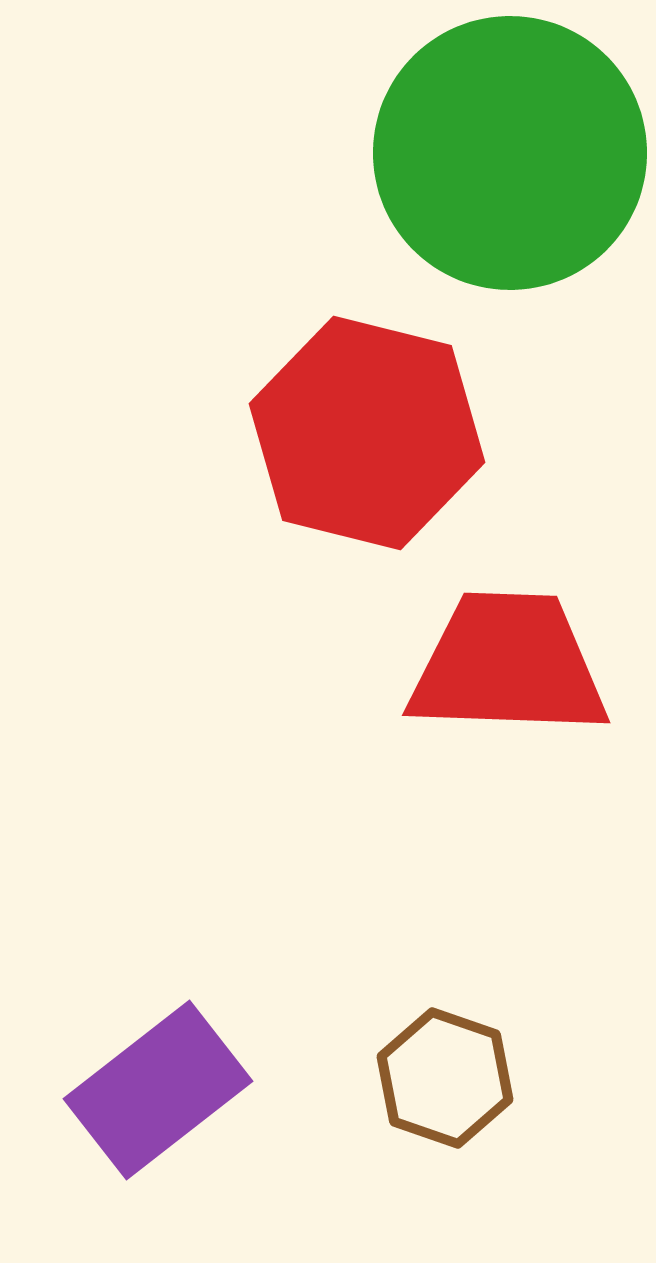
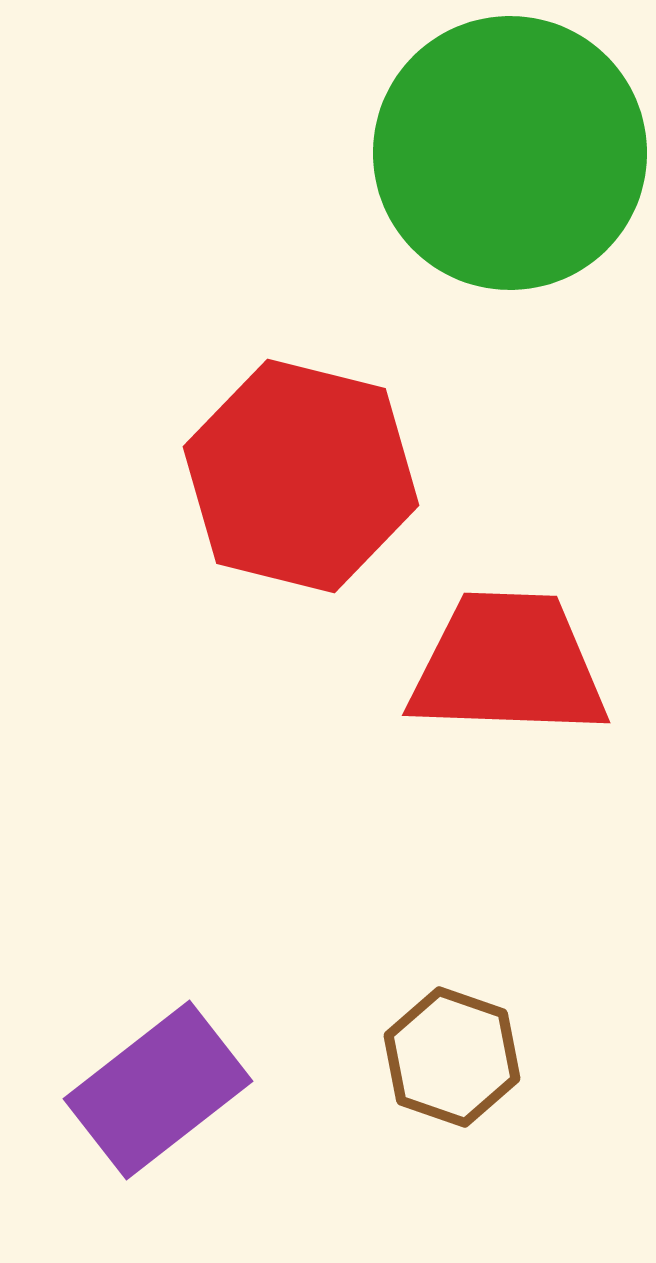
red hexagon: moved 66 px left, 43 px down
brown hexagon: moved 7 px right, 21 px up
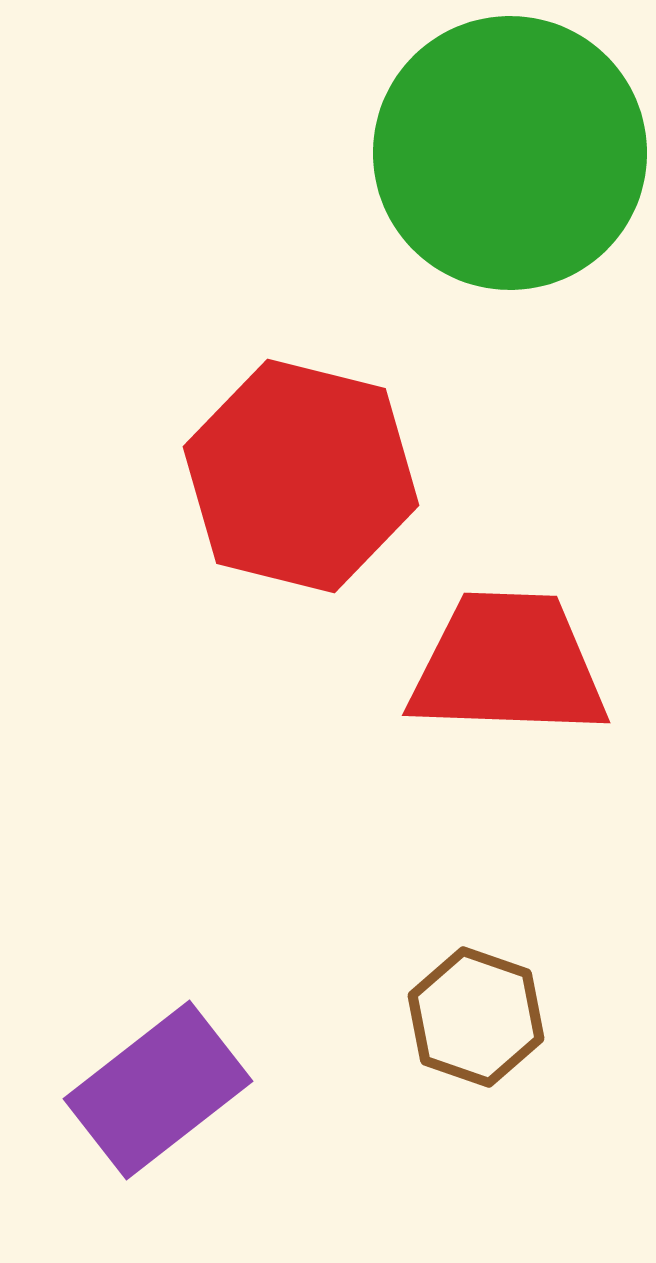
brown hexagon: moved 24 px right, 40 px up
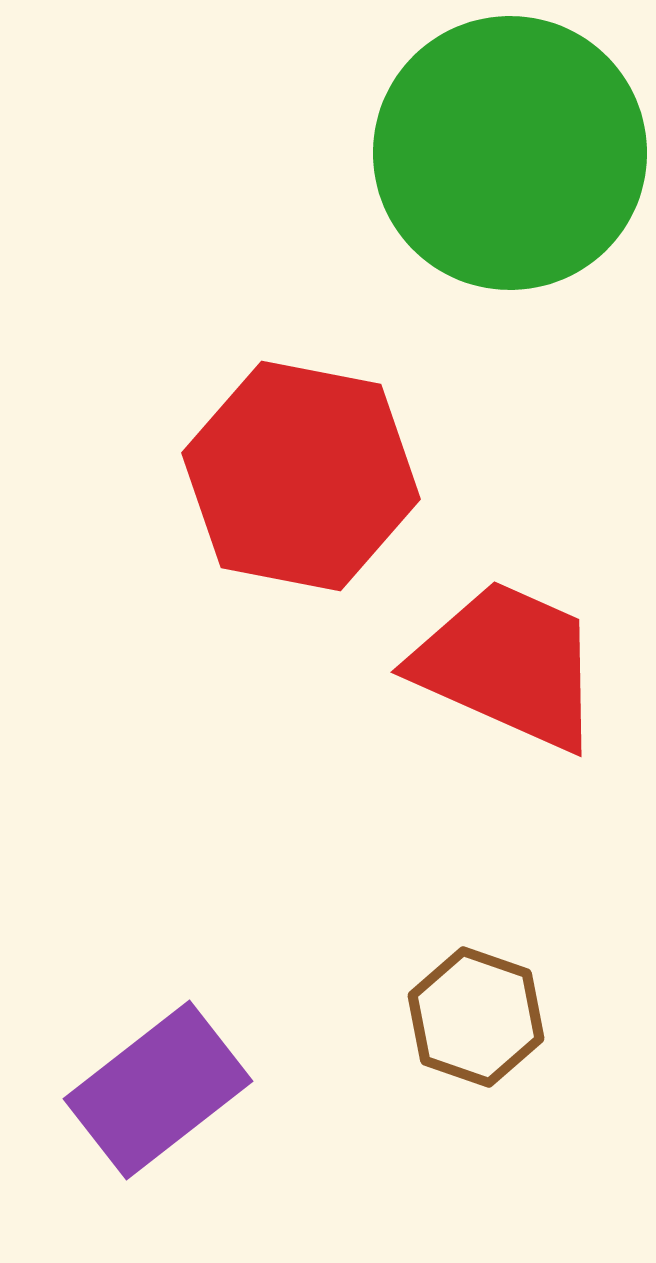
red hexagon: rotated 3 degrees counterclockwise
red trapezoid: rotated 22 degrees clockwise
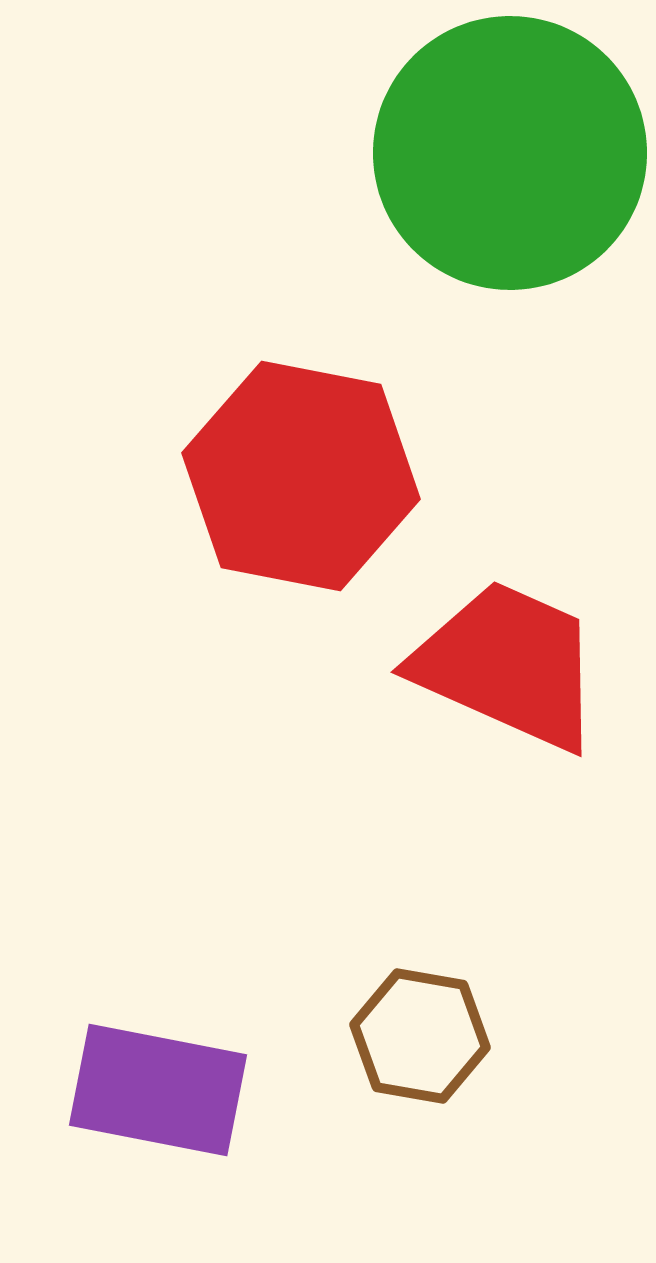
brown hexagon: moved 56 px left, 19 px down; rotated 9 degrees counterclockwise
purple rectangle: rotated 49 degrees clockwise
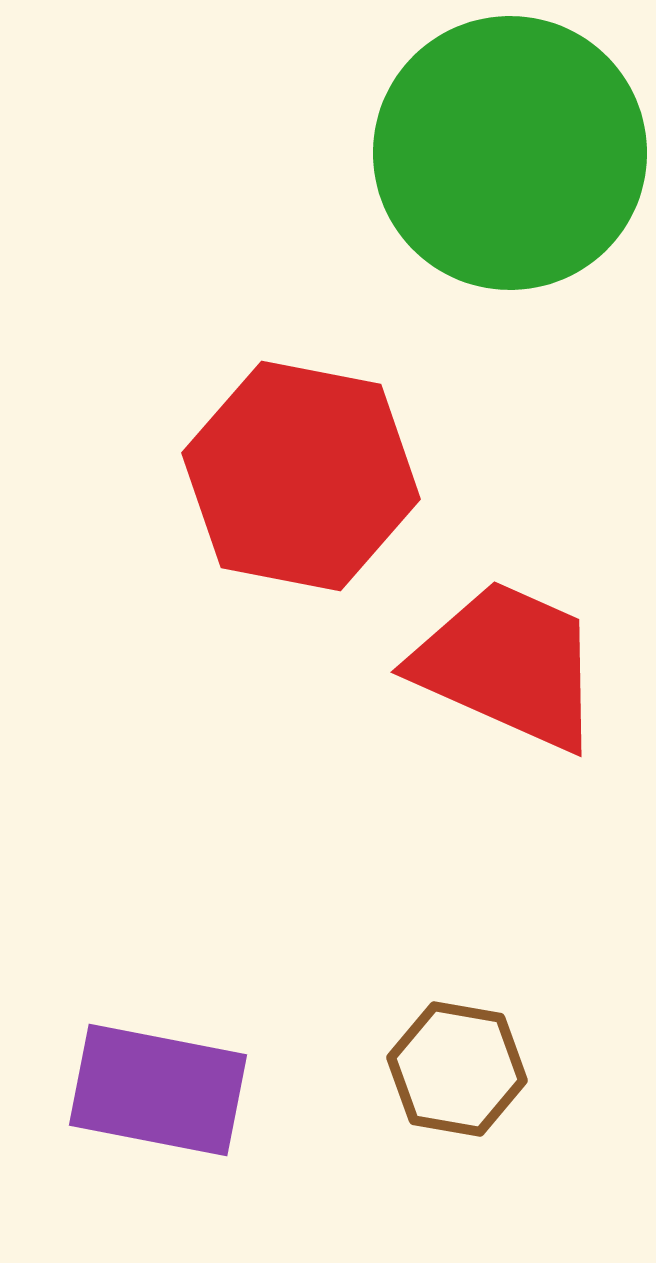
brown hexagon: moved 37 px right, 33 px down
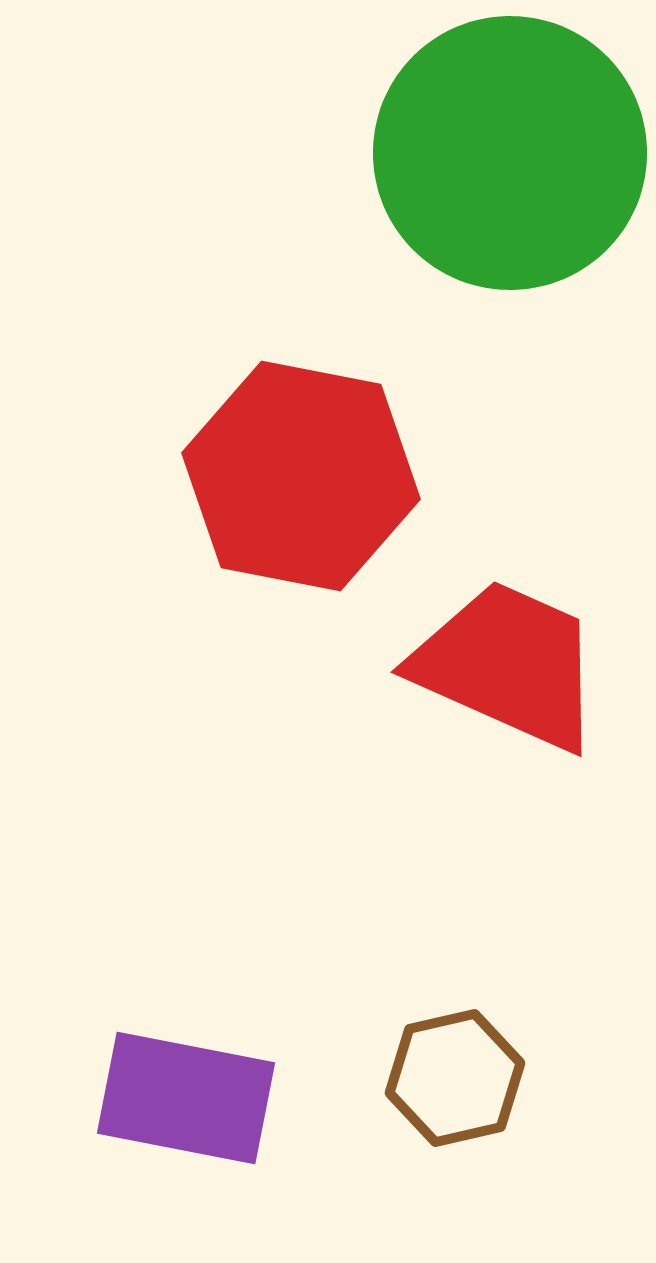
brown hexagon: moved 2 px left, 9 px down; rotated 23 degrees counterclockwise
purple rectangle: moved 28 px right, 8 px down
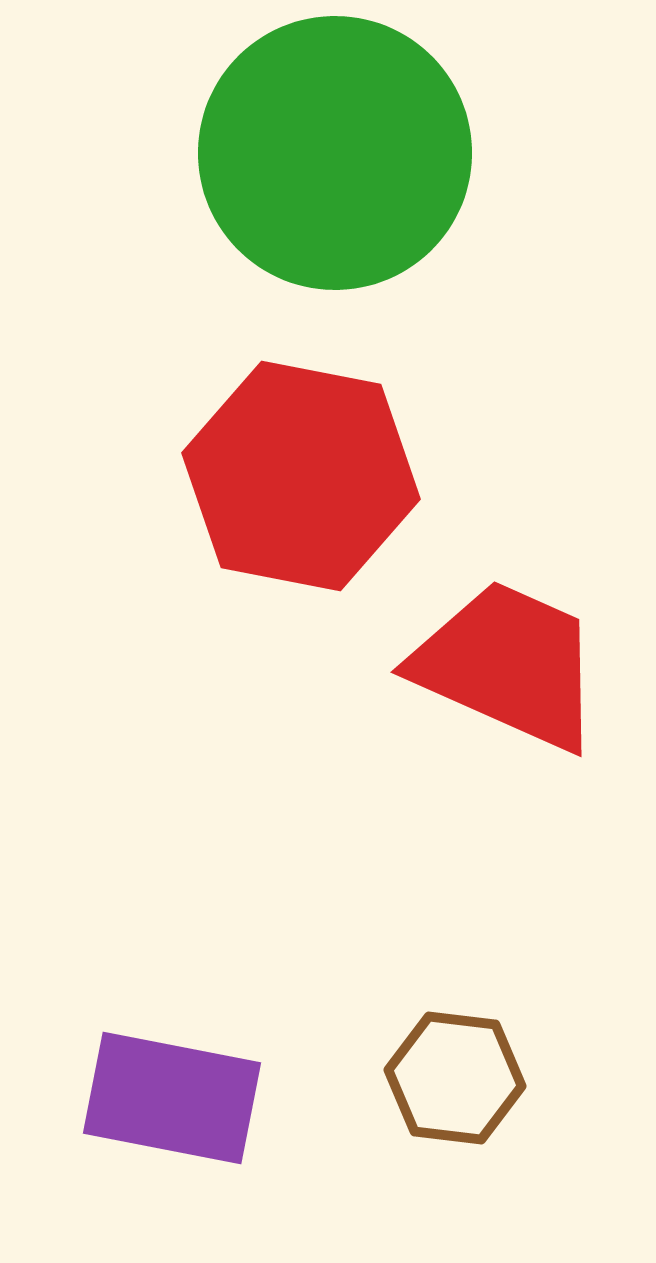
green circle: moved 175 px left
brown hexagon: rotated 20 degrees clockwise
purple rectangle: moved 14 px left
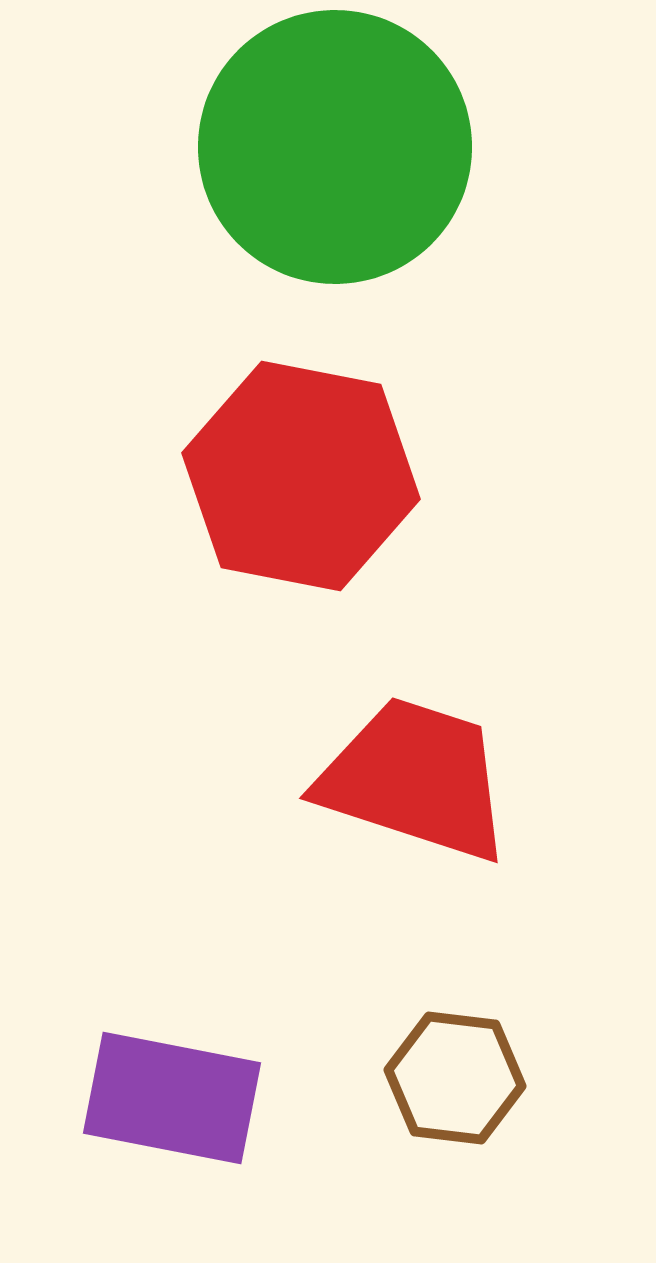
green circle: moved 6 px up
red trapezoid: moved 93 px left, 114 px down; rotated 6 degrees counterclockwise
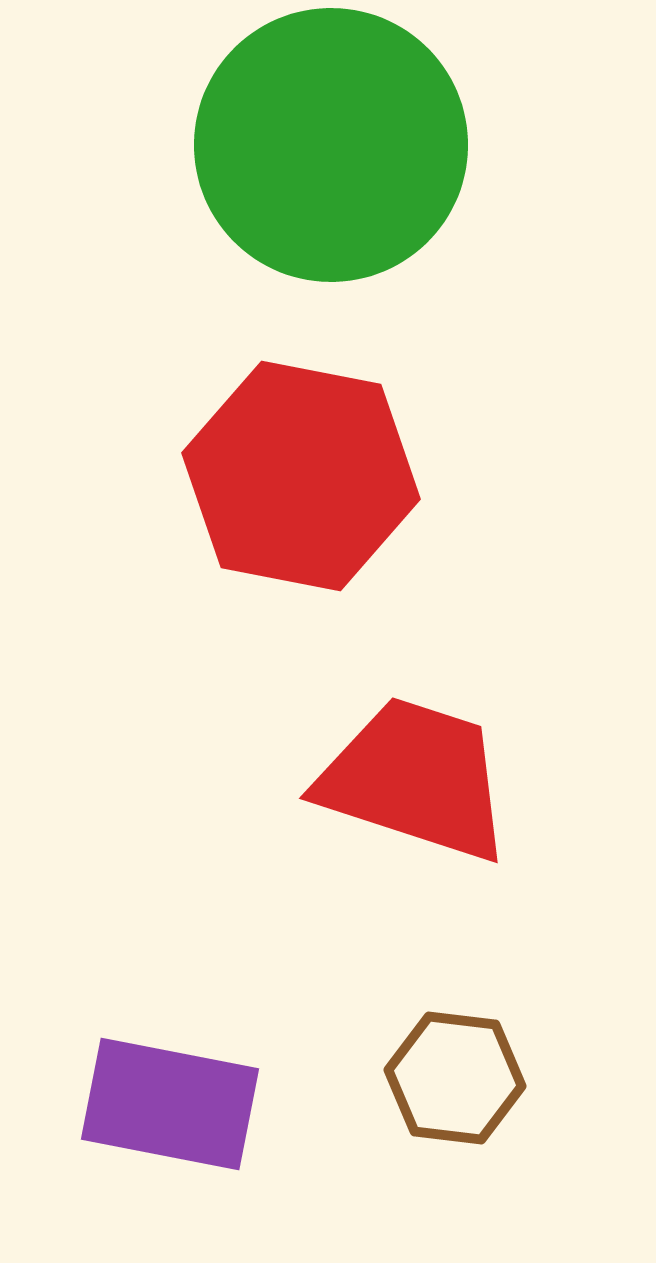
green circle: moved 4 px left, 2 px up
purple rectangle: moved 2 px left, 6 px down
